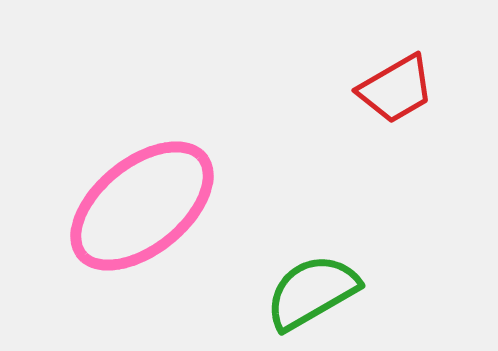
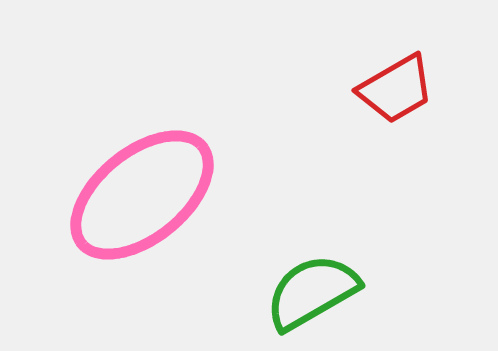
pink ellipse: moved 11 px up
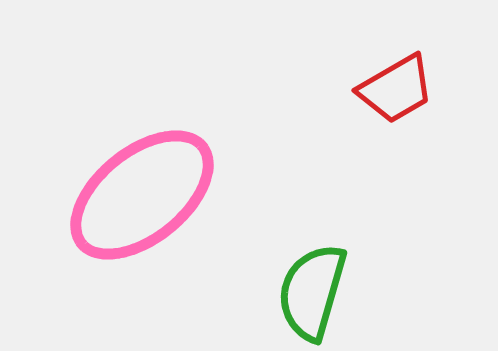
green semicircle: rotated 44 degrees counterclockwise
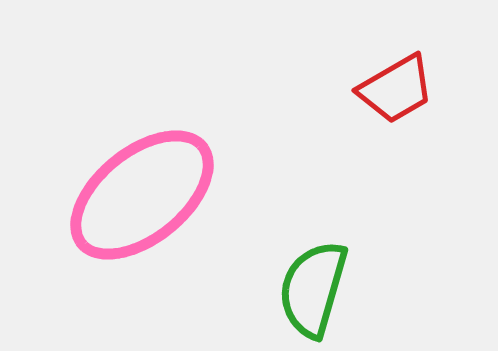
green semicircle: moved 1 px right, 3 px up
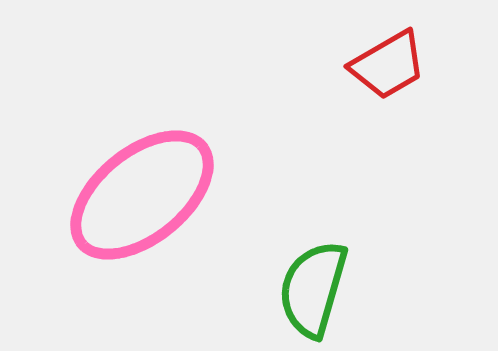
red trapezoid: moved 8 px left, 24 px up
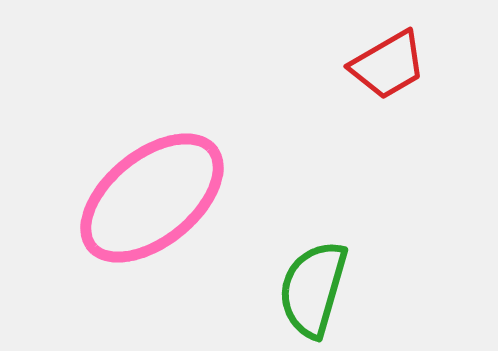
pink ellipse: moved 10 px right, 3 px down
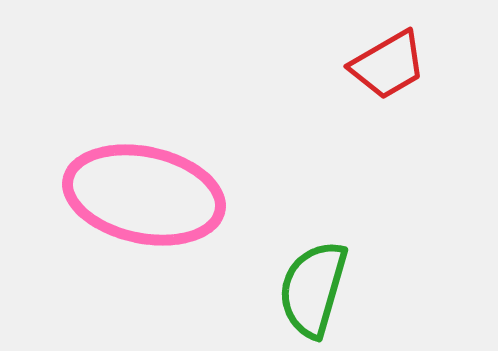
pink ellipse: moved 8 px left, 3 px up; rotated 51 degrees clockwise
